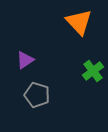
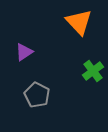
purple triangle: moved 1 px left, 8 px up
gray pentagon: rotated 10 degrees clockwise
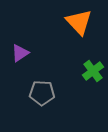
purple triangle: moved 4 px left, 1 px down
gray pentagon: moved 5 px right, 2 px up; rotated 25 degrees counterclockwise
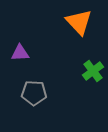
purple triangle: rotated 30 degrees clockwise
gray pentagon: moved 8 px left
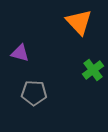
purple triangle: rotated 18 degrees clockwise
green cross: moved 1 px up
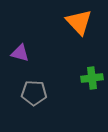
green cross: moved 1 px left, 8 px down; rotated 30 degrees clockwise
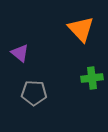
orange triangle: moved 2 px right, 7 px down
purple triangle: rotated 24 degrees clockwise
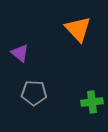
orange triangle: moved 3 px left
green cross: moved 24 px down
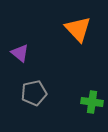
gray pentagon: rotated 15 degrees counterclockwise
green cross: rotated 15 degrees clockwise
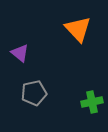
green cross: rotated 20 degrees counterclockwise
